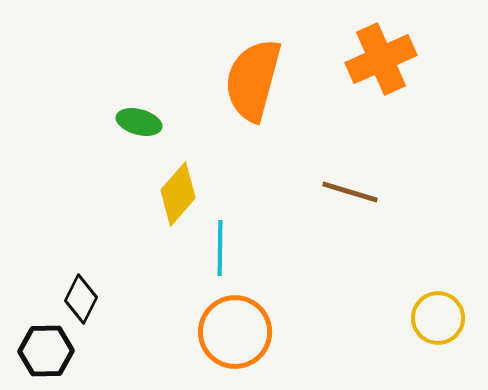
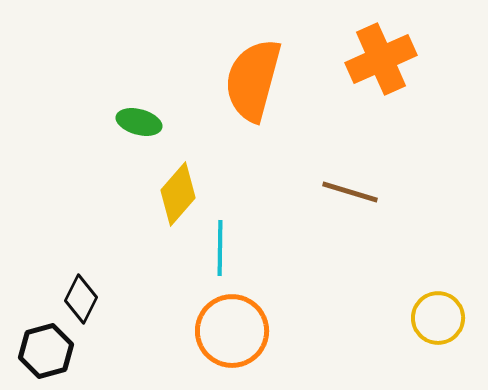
orange circle: moved 3 px left, 1 px up
black hexagon: rotated 14 degrees counterclockwise
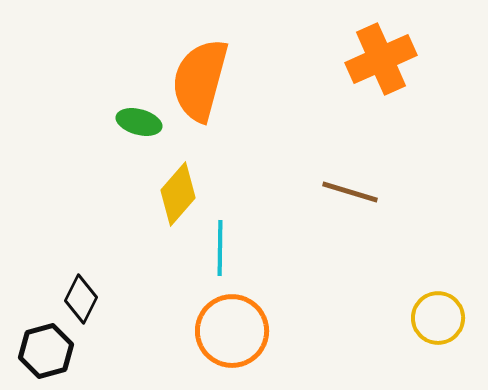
orange semicircle: moved 53 px left
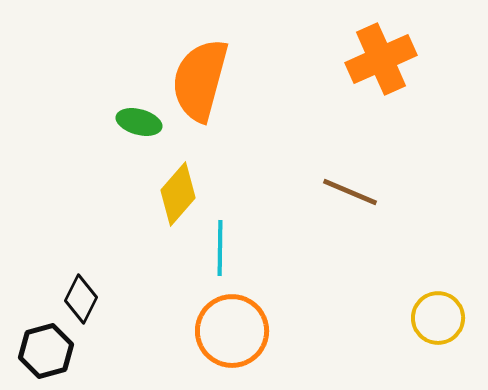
brown line: rotated 6 degrees clockwise
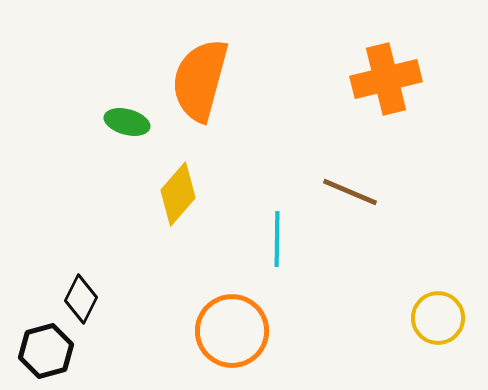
orange cross: moved 5 px right, 20 px down; rotated 10 degrees clockwise
green ellipse: moved 12 px left
cyan line: moved 57 px right, 9 px up
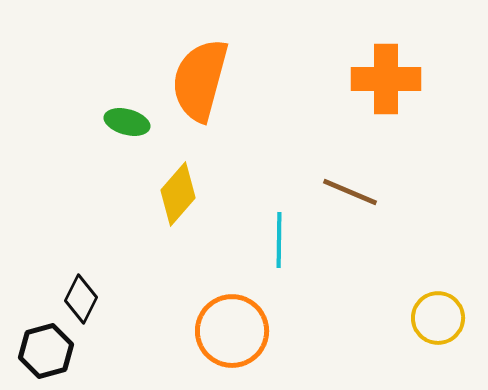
orange cross: rotated 14 degrees clockwise
cyan line: moved 2 px right, 1 px down
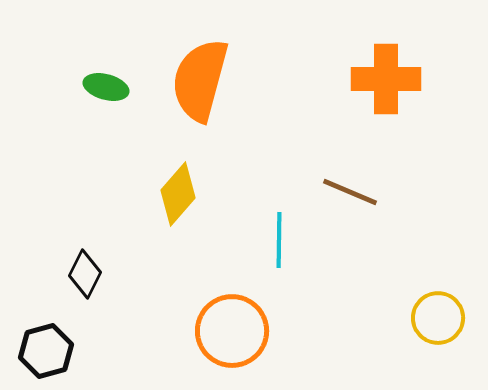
green ellipse: moved 21 px left, 35 px up
black diamond: moved 4 px right, 25 px up
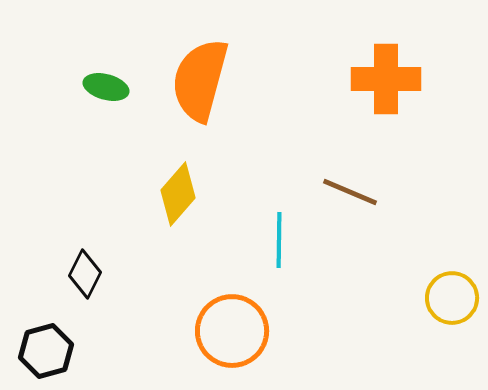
yellow circle: moved 14 px right, 20 px up
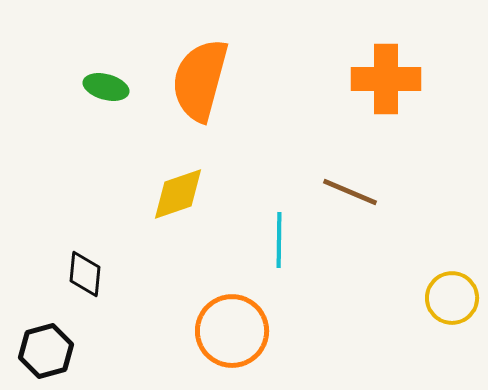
yellow diamond: rotated 30 degrees clockwise
black diamond: rotated 21 degrees counterclockwise
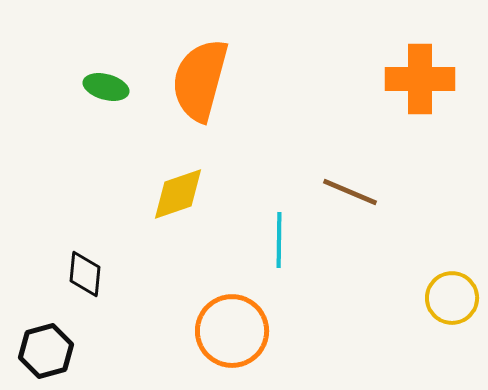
orange cross: moved 34 px right
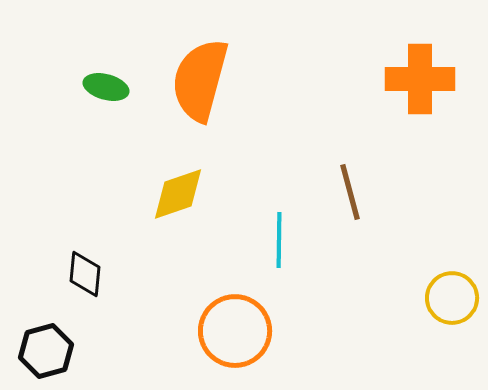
brown line: rotated 52 degrees clockwise
orange circle: moved 3 px right
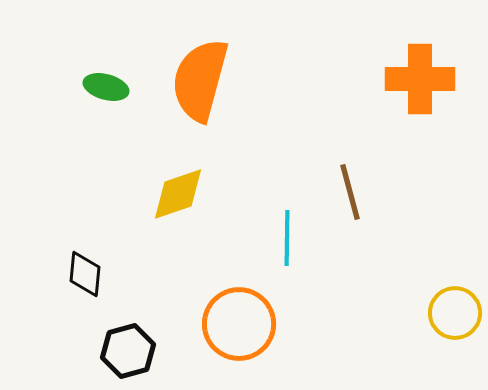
cyan line: moved 8 px right, 2 px up
yellow circle: moved 3 px right, 15 px down
orange circle: moved 4 px right, 7 px up
black hexagon: moved 82 px right
